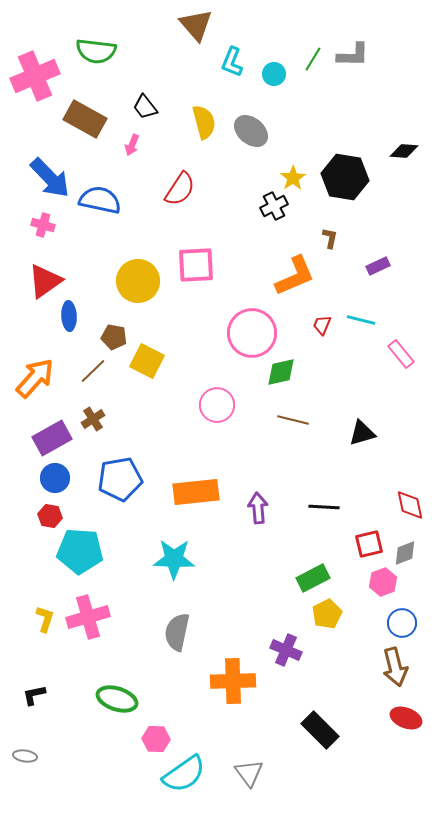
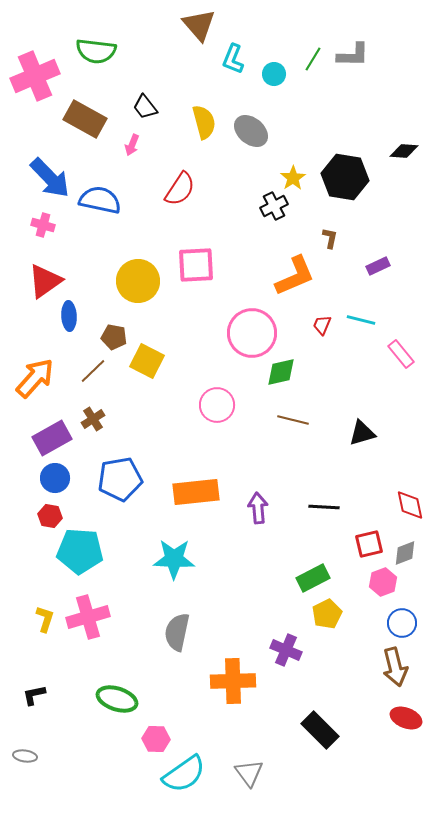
brown triangle at (196, 25): moved 3 px right
cyan L-shape at (232, 62): moved 1 px right, 3 px up
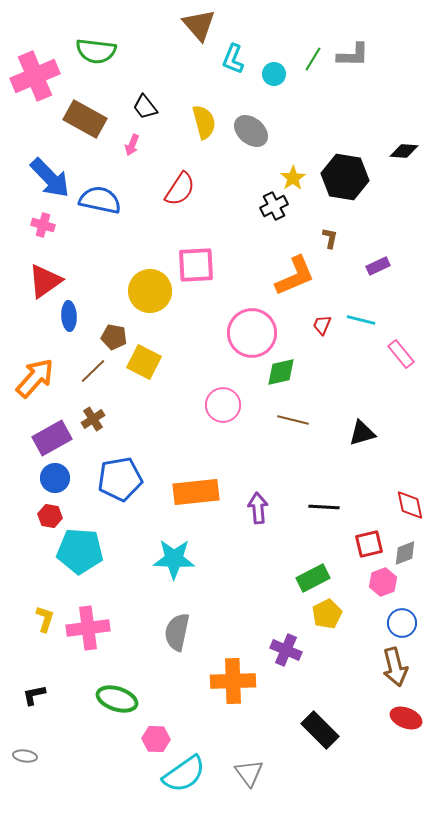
yellow circle at (138, 281): moved 12 px right, 10 px down
yellow square at (147, 361): moved 3 px left, 1 px down
pink circle at (217, 405): moved 6 px right
pink cross at (88, 617): moved 11 px down; rotated 9 degrees clockwise
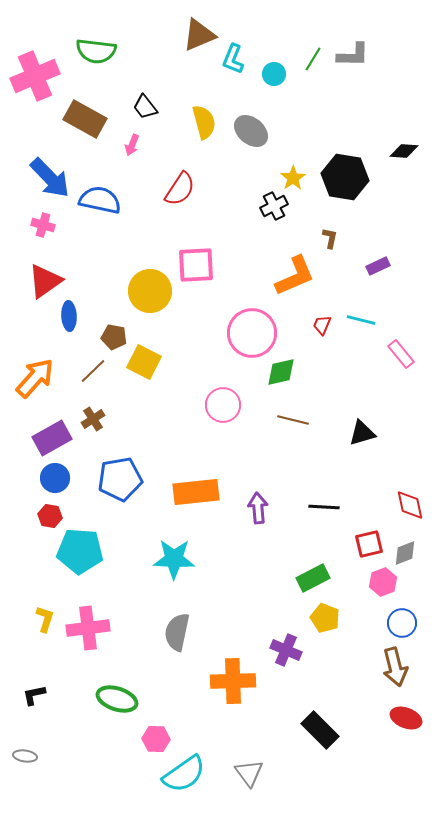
brown triangle at (199, 25): moved 10 px down; rotated 48 degrees clockwise
yellow pentagon at (327, 614): moved 2 px left, 4 px down; rotated 24 degrees counterclockwise
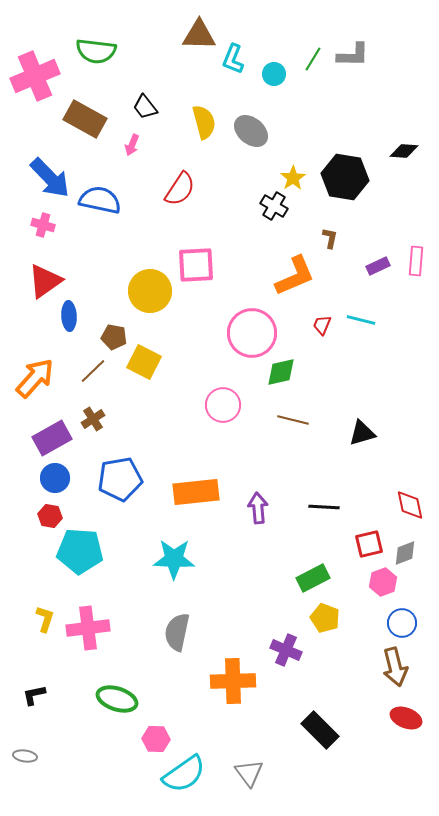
brown triangle at (199, 35): rotated 24 degrees clockwise
black cross at (274, 206): rotated 32 degrees counterclockwise
pink rectangle at (401, 354): moved 15 px right, 93 px up; rotated 44 degrees clockwise
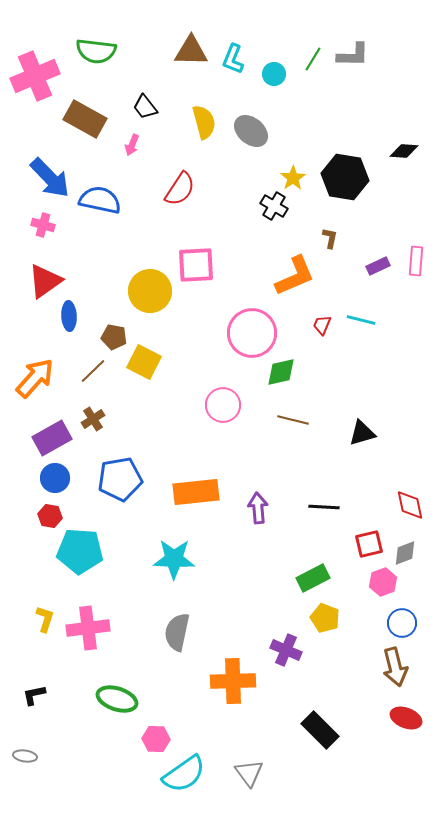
brown triangle at (199, 35): moved 8 px left, 16 px down
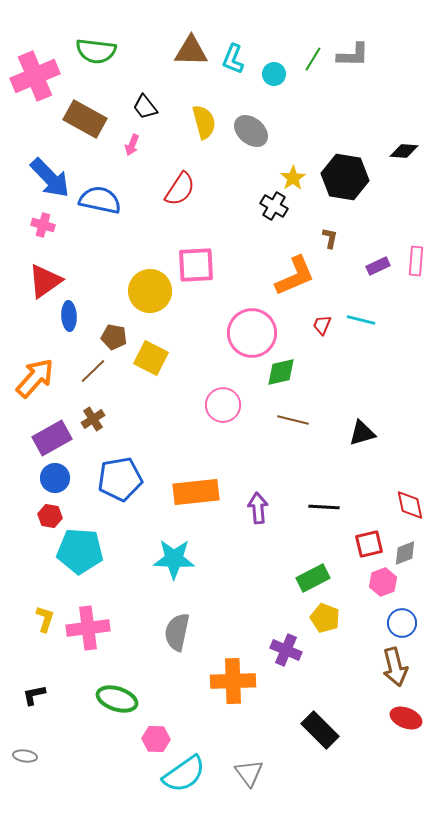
yellow square at (144, 362): moved 7 px right, 4 px up
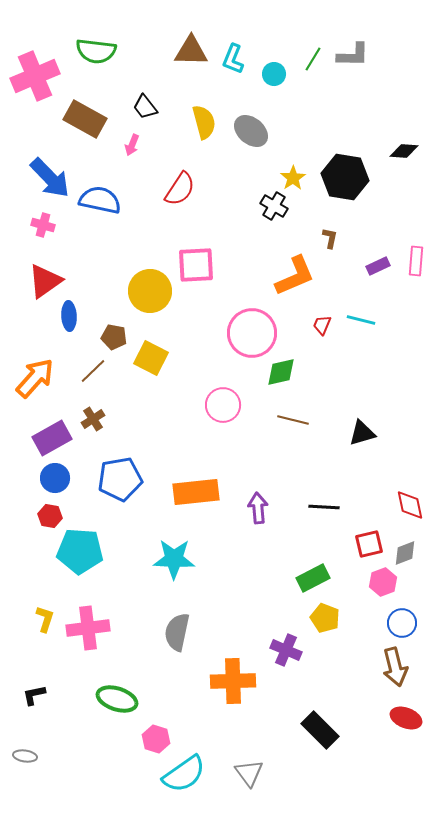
pink hexagon at (156, 739): rotated 16 degrees clockwise
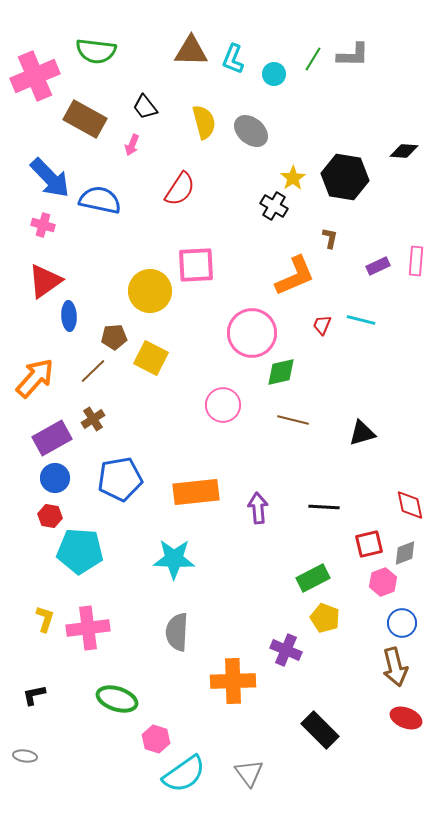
brown pentagon at (114, 337): rotated 15 degrees counterclockwise
gray semicircle at (177, 632): rotated 9 degrees counterclockwise
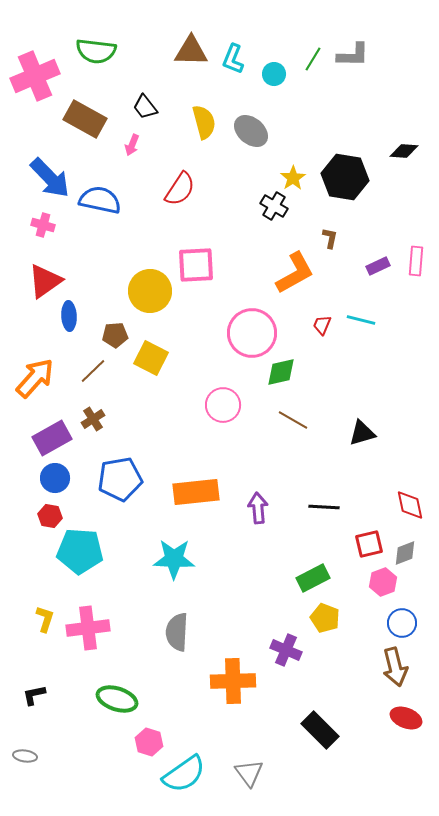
orange L-shape at (295, 276): moved 3 px up; rotated 6 degrees counterclockwise
brown pentagon at (114, 337): moved 1 px right, 2 px up
brown line at (293, 420): rotated 16 degrees clockwise
pink hexagon at (156, 739): moved 7 px left, 3 px down
